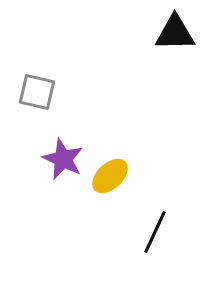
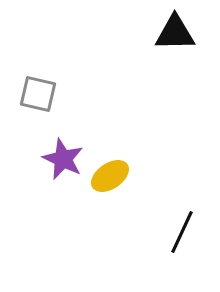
gray square: moved 1 px right, 2 px down
yellow ellipse: rotated 9 degrees clockwise
black line: moved 27 px right
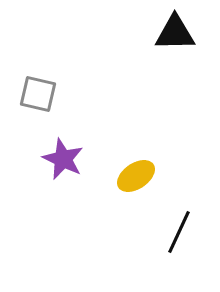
yellow ellipse: moved 26 px right
black line: moved 3 px left
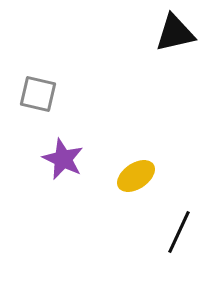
black triangle: rotated 12 degrees counterclockwise
